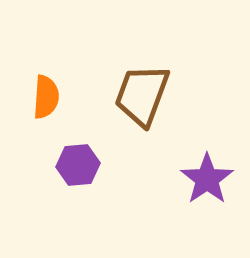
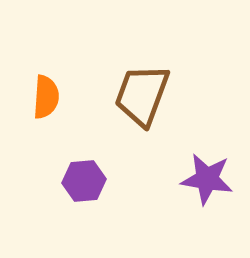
purple hexagon: moved 6 px right, 16 px down
purple star: rotated 28 degrees counterclockwise
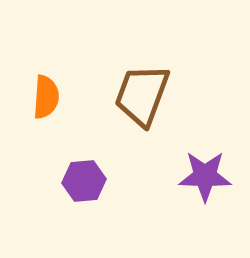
purple star: moved 2 px left, 3 px up; rotated 8 degrees counterclockwise
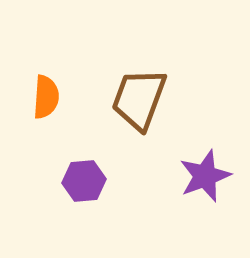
brown trapezoid: moved 3 px left, 4 px down
purple star: rotated 22 degrees counterclockwise
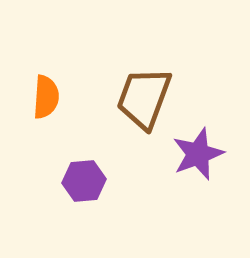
brown trapezoid: moved 5 px right, 1 px up
purple star: moved 7 px left, 22 px up
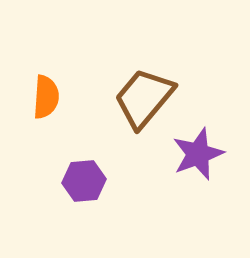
brown trapezoid: rotated 20 degrees clockwise
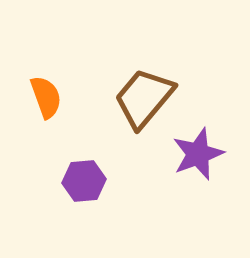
orange semicircle: rotated 24 degrees counterclockwise
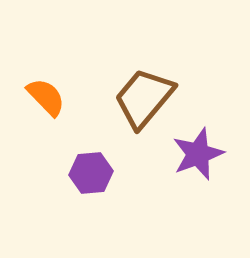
orange semicircle: rotated 24 degrees counterclockwise
purple hexagon: moved 7 px right, 8 px up
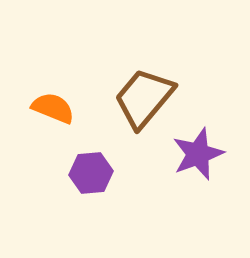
orange semicircle: moved 7 px right, 11 px down; rotated 24 degrees counterclockwise
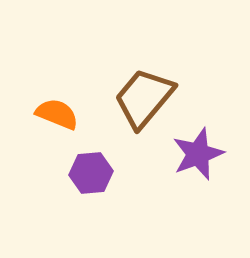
orange semicircle: moved 4 px right, 6 px down
